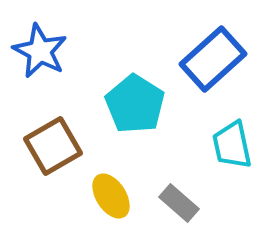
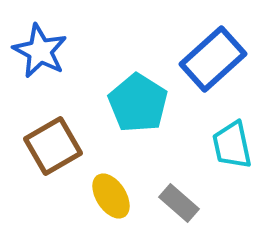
cyan pentagon: moved 3 px right, 1 px up
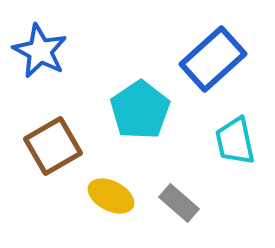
cyan pentagon: moved 2 px right, 7 px down; rotated 6 degrees clockwise
cyan trapezoid: moved 3 px right, 4 px up
yellow ellipse: rotated 30 degrees counterclockwise
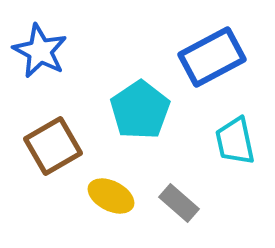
blue rectangle: moved 1 px left, 2 px up; rotated 14 degrees clockwise
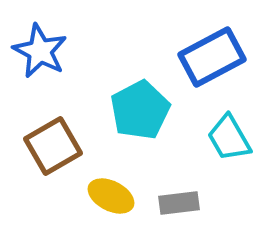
cyan pentagon: rotated 6 degrees clockwise
cyan trapezoid: moved 6 px left, 3 px up; rotated 18 degrees counterclockwise
gray rectangle: rotated 48 degrees counterclockwise
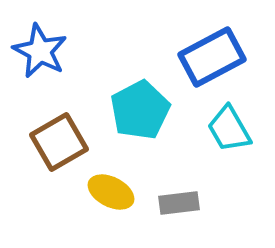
cyan trapezoid: moved 9 px up
brown square: moved 6 px right, 4 px up
yellow ellipse: moved 4 px up
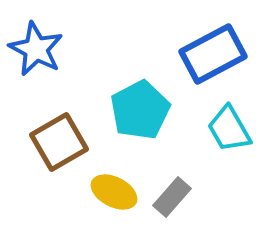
blue star: moved 4 px left, 2 px up
blue rectangle: moved 1 px right, 3 px up
yellow ellipse: moved 3 px right
gray rectangle: moved 7 px left, 6 px up; rotated 42 degrees counterclockwise
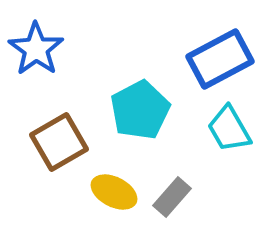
blue star: rotated 8 degrees clockwise
blue rectangle: moved 7 px right, 5 px down
